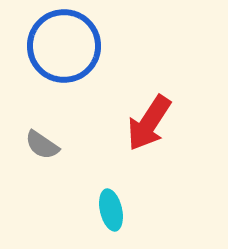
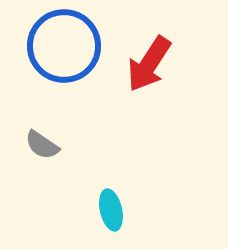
red arrow: moved 59 px up
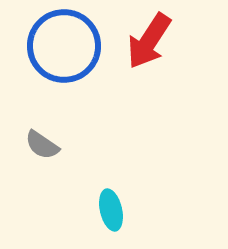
red arrow: moved 23 px up
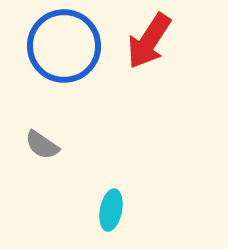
cyan ellipse: rotated 24 degrees clockwise
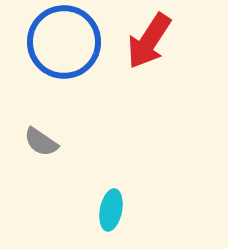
blue circle: moved 4 px up
gray semicircle: moved 1 px left, 3 px up
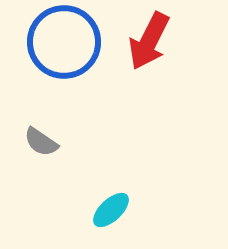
red arrow: rotated 6 degrees counterclockwise
cyan ellipse: rotated 36 degrees clockwise
